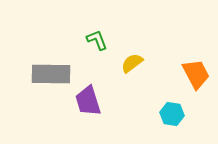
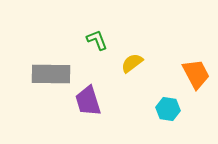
cyan hexagon: moved 4 px left, 5 px up
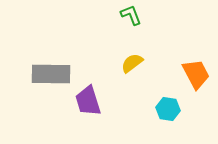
green L-shape: moved 34 px right, 25 px up
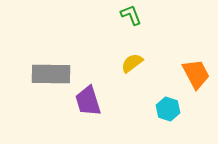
cyan hexagon: rotated 10 degrees clockwise
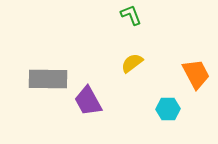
gray rectangle: moved 3 px left, 5 px down
purple trapezoid: rotated 12 degrees counterclockwise
cyan hexagon: rotated 20 degrees counterclockwise
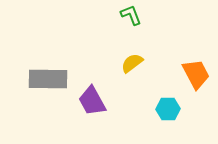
purple trapezoid: moved 4 px right
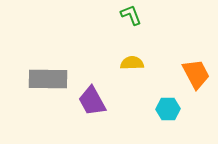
yellow semicircle: rotated 35 degrees clockwise
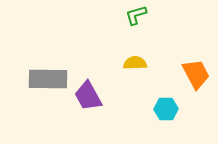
green L-shape: moved 5 px right; rotated 85 degrees counterclockwise
yellow semicircle: moved 3 px right
purple trapezoid: moved 4 px left, 5 px up
cyan hexagon: moved 2 px left
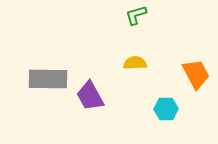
purple trapezoid: moved 2 px right
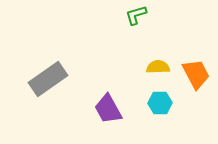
yellow semicircle: moved 23 px right, 4 px down
gray rectangle: rotated 36 degrees counterclockwise
purple trapezoid: moved 18 px right, 13 px down
cyan hexagon: moved 6 px left, 6 px up
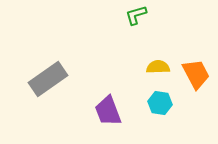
cyan hexagon: rotated 10 degrees clockwise
purple trapezoid: moved 2 px down; rotated 8 degrees clockwise
